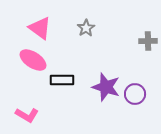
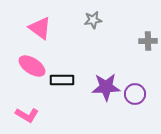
gray star: moved 7 px right, 8 px up; rotated 24 degrees clockwise
pink ellipse: moved 1 px left, 6 px down
purple star: rotated 20 degrees counterclockwise
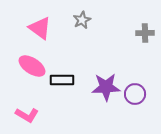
gray star: moved 11 px left; rotated 18 degrees counterclockwise
gray cross: moved 3 px left, 8 px up
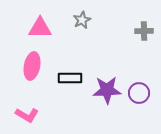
pink triangle: rotated 35 degrees counterclockwise
gray cross: moved 1 px left, 2 px up
pink ellipse: rotated 68 degrees clockwise
black rectangle: moved 8 px right, 2 px up
purple star: moved 1 px right, 3 px down
purple circle: moved 4 px right, 1 px up
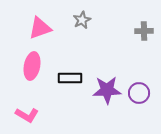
pink triangle: rotated 20 degrees counterclockwise
